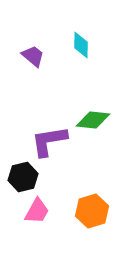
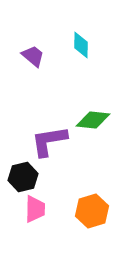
pink trapezoid: moved 2 px left, 2 px up; rotated 28 degrees counterclockwise
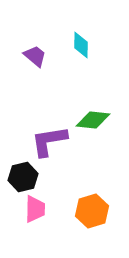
purple trapezoid: moved 2 px right
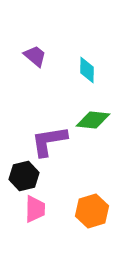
cyan diamond: moved 6 px right, 25 px down
black hexagon: moved 1 px right, 1 px up
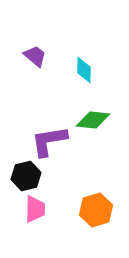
cyan diamond: moved 3 px left
black hexagon: moved 2 px right
orange hexagon: moved 4 px right, 1 px up
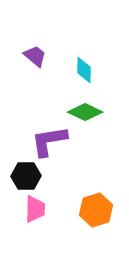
green diamond: moved 8 px left, 8 px up; rotated 20 degrees clockwise
black hexagon: rotated 12 degrees clockwise
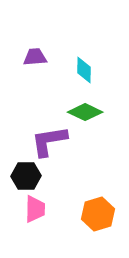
purple trapezoid: moved 1 px down; rotated 45 degrees counterclockwise
orange hexagon: moved 2 px right, 4 px down
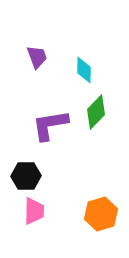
purple trapezoid: moved 2 px right; rotated 75 degrees clockwise
green diamond: moved 11 px right; rotated 72 degrees counterclockwise
purple L-shape: moved 1 px right, 16 px up
pink trapezoid: moved 1 px left, 2 px down
orange hexagon: moved 3 px right
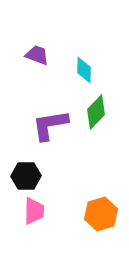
purple trapezoid: moved 2 px up; rotated 50 degrees counterclockwise
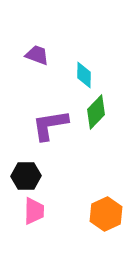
cyan diamond: moved 5 px down
orange hexagon: moved 5 px right; rotated 8 degrees counterclockwise
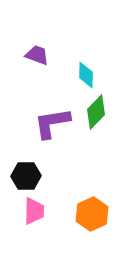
cyan diamond: moved 2 px right
purple L-shape: moved 2 px right, 2 px up
orange hexagon: moved 14 px left
